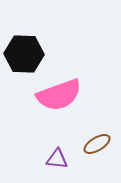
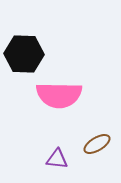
pink semicircle: rotated 21 degrees clockwise
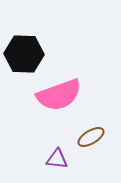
pink semicircle: rotated 21 degrees counterclockwise
brown ellipse: moved 6 px left, 7 px up
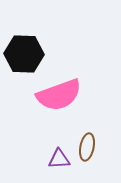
brown ellipse: moved 4 px left, 10 px down; rotated 48 degrees counterclockwise
purple triangle: moved 2 px right; rotated 10 degrees counterclockwise
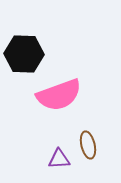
brown ellipse: moved 1 px right, 2 px up; rotated 24 degrees counterclockwise
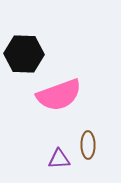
brown ellipse: rotated 12 degrees clockwise
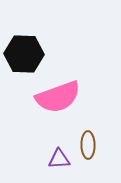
pink semicircle: moved 1 px left, 2 px down
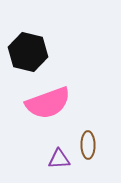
black hexagon: moved 4 px right, 2 px up; rotated 12 degrees clockwise
pink semicircle: moved 10 px left, 6 px down
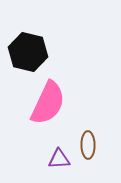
pink semicircle: rotated 45 degrees counterclockwise
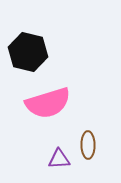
pink semicircle: rotated 48 degrees clockwise
